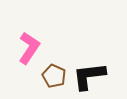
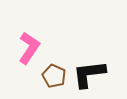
black L-shape: moved 2 px up
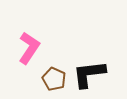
brown pentagon: moved 3 px down
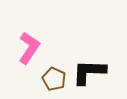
black L-shape: moved 2 px up; rotated 9 degrees clockwise
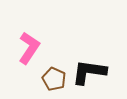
black L-shape: rotated 6 degrees clockwise
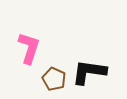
pink L-shape: rotated 16 degrees counterclockwise
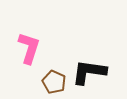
brown pentagon: moved 3 px down
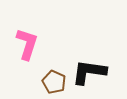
pink L-shape: moved 2 px left, 4 px up
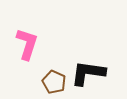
black L-shape: moved 1 px left, 1 px down
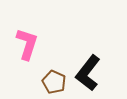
black L-shape: rotated 60 degrees counterclockwise
